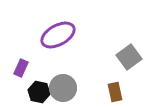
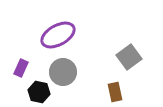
gray circle: moved 16 px up
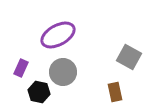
gray square: rotated 25 degrees counterclockwise
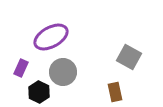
purple ellipse: moved 7 px left, 2 px down
black hexagon: rotated 15 degrees clockwise
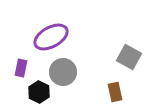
purple rectangle: rotated 12 degrees counterclockwise
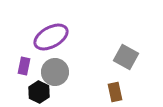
gray square: moved 3 px left
purple rectangle: moved 3 px right, 2 px up
gray circle: moved 8 px left
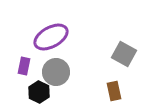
gray square: moved 2 px left, 3 px up
gray circle: moved 1 px right
brown rectangle: moved 1 px left, 1 px up
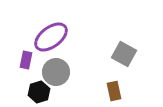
purple ellipse: rotated 8 degrees counterclockwise
purple rectangle: moved 2 px right, 6 px up
black hexagon: rotated 15 degrees clockwise
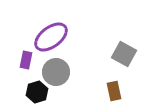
black hexagon: moved 2 px left
